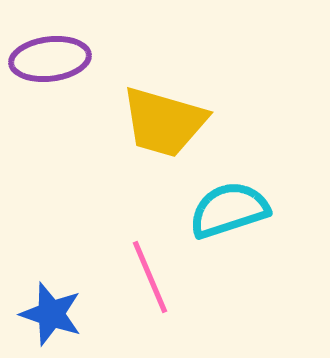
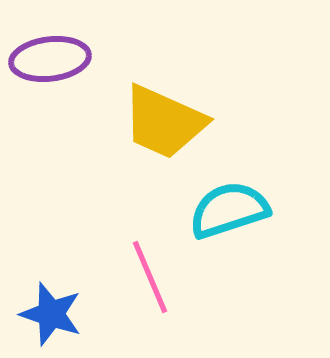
yellow trapezoid: rotated 8 degrees clockwise
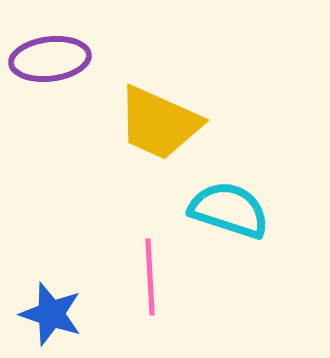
yellow trapezoid: moved 5 px left, 1 px down
cyan semicircle: rotated 36 degrees clockwise
pink line: rotated 20 degrees clockwise
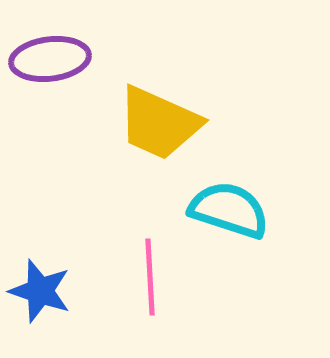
blue star: moved 11 px left, 23 px up
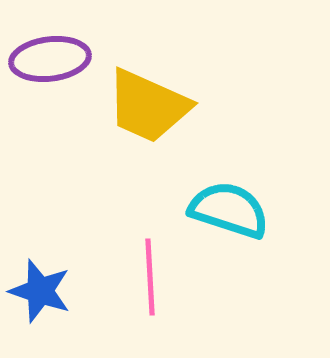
yellow trapezoid: moved 11 px left, 17 px up
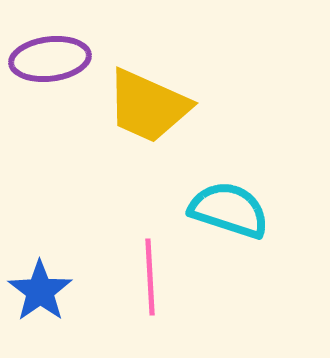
blue star: rotated 18 degrees clockwise
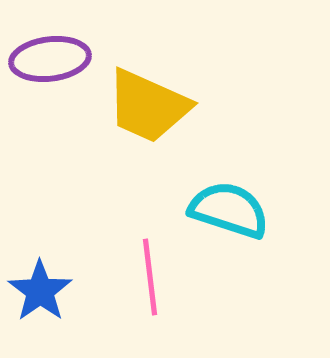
pink line: rotated 4 degrees counterclockwise
